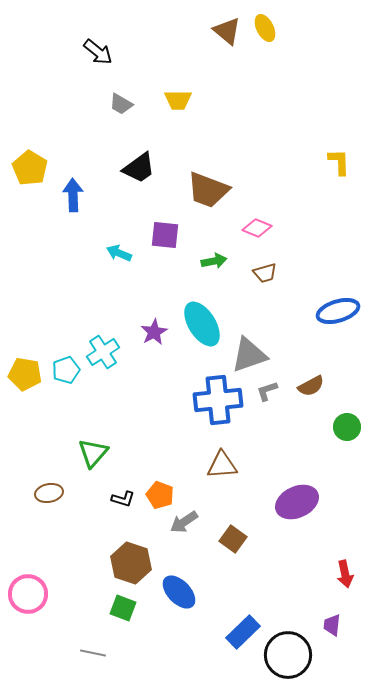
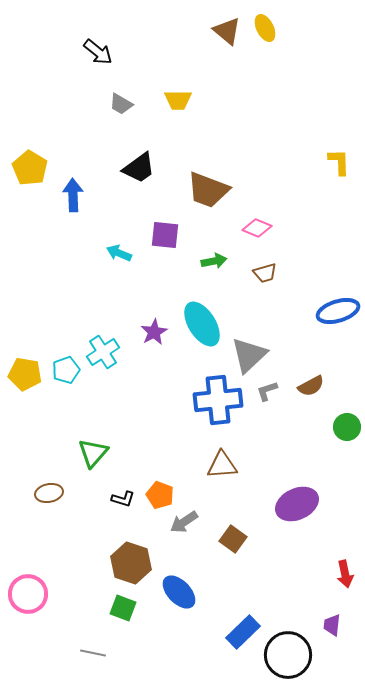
gray triangle at (249, 355): rotated 24 degrees counterclockwise
purple ellipse at (297, 502): moved 2 px down
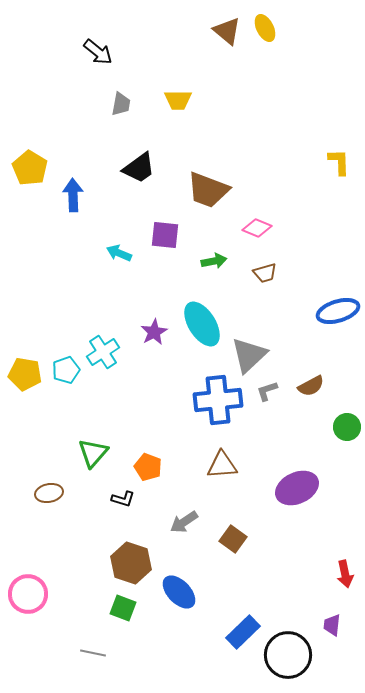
gray trapezoid at (121, 104): rotated 110 degrees counterclockwise
orange pentagon at (160, 495): moved 12 px left, 28 px up
purple ellipse at (297, 504): moved 16 px up
